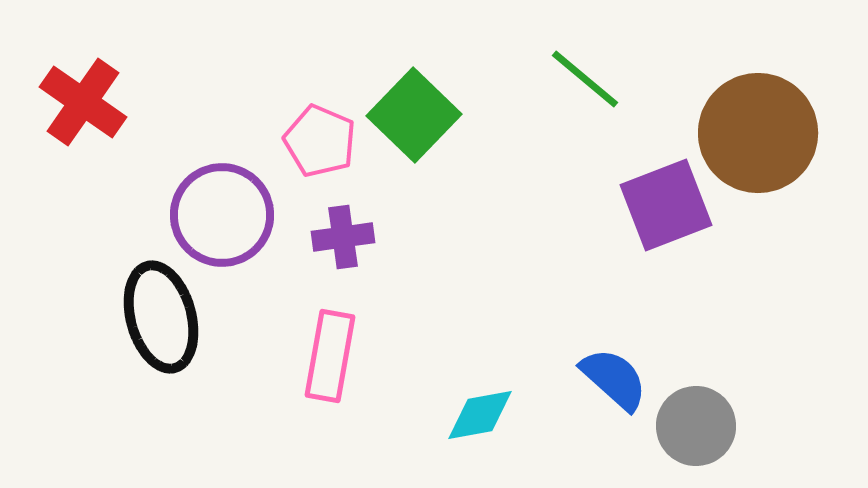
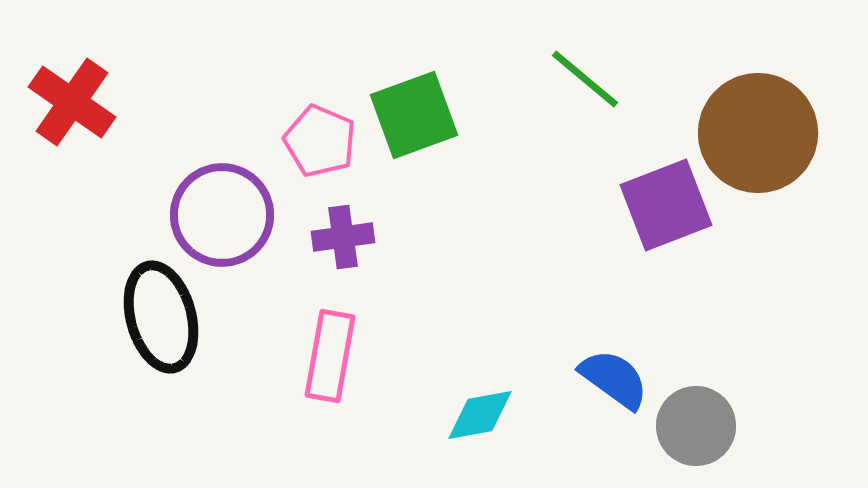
red cross: moved 11 px left
green square: rotated 26 degrees clockwise
blue semicircle: rotated 6 degrees counterclockwise
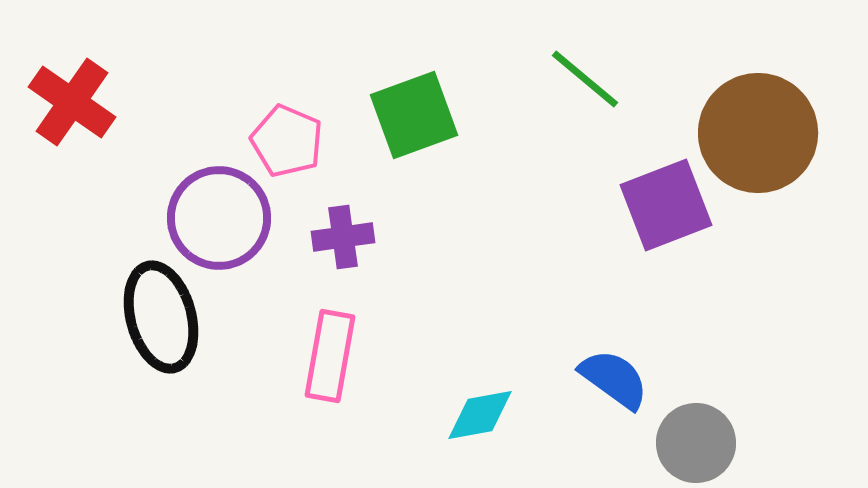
pink pentagon: moved 33 px left
purple circle: moved 3 px left, 3 px down
gray circle: moved 17 px down
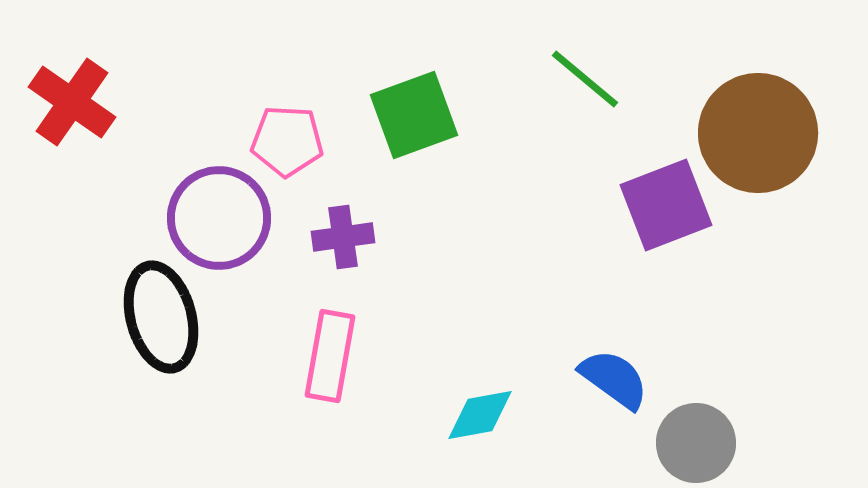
pink pentagon: rotated 20 degrees counterclockwise
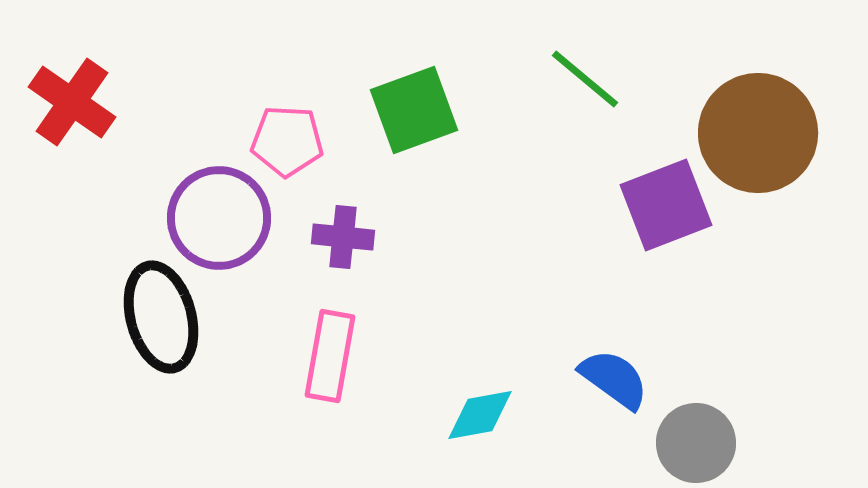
green square: moved 5 px up
purple cross: rotated 14 degrees clockwise
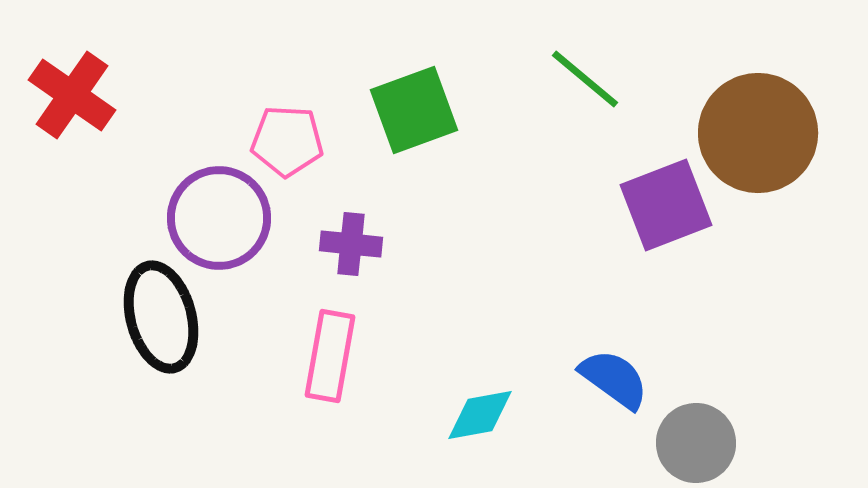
red cross: moved 7 px up
purple cross: moved 8 px right, 7 px down
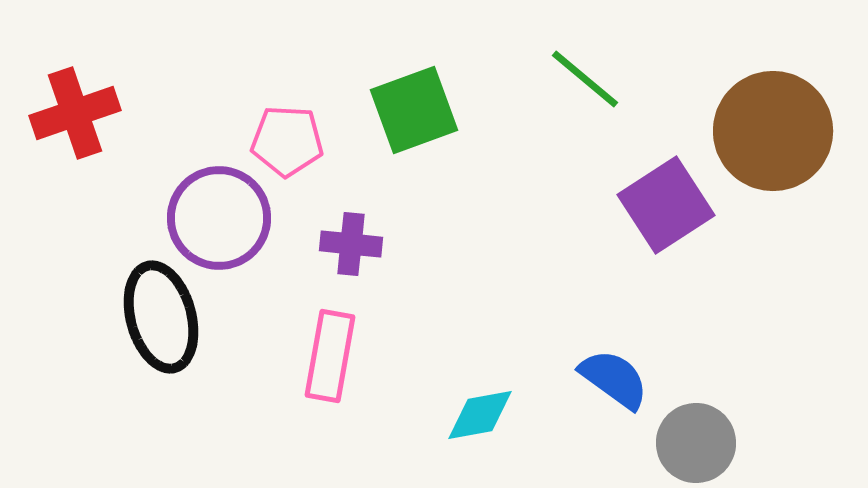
red cross: moved 3 px right, 18 px down; rotated 36 degrees clockwise
brown circle: moved 15 px right, 2 px up
purple square: rotated 12 degrees counterclockwise
